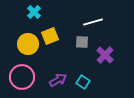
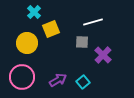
yellow square: moved 1 px right, 7 px up
yellow circle: moved 1 px left, 1 px up
purple cross: moved 2 px left
cyan square: rotated 16 degrees clockwise
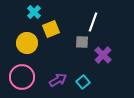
white line: rotated 54 degrees counterclockwise
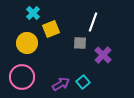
cyan cross: moved 1 px left, 1 px down
gray square: moved 2 px left, 1 px down
purple arrow: moved 3 px right, 4 px down
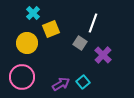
white line: moved 1 px down
gray square: rotated 32 degrees clockwise
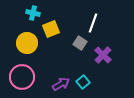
cyan cross: rotated 32 degrees counterclockwise
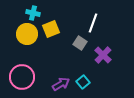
yellow circle: moved 9 px up
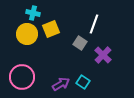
white line: moved 1 px right, 1 px down
cyan square: rotated 16 degrees counterclockwise
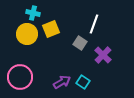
pink circle: moved 2 px left
purple arrow: moved 1 px right, 2 px up
